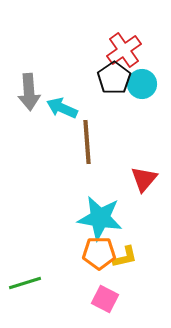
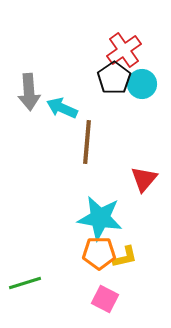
brown line: rotated 9 degrees clockwise
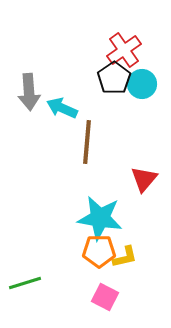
orange pentagon: moved 2 px up
pink square: moved 2 px up
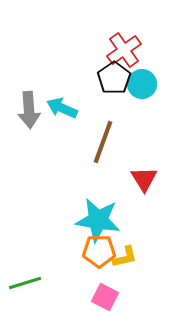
gray arrow: moved 18 px down
brown line: moved 16 px right; rotated 15 degrees clockwise
red triangle: rotated 12 degrees counterclockwise
cyan star: moved 2 px left, 2 px down
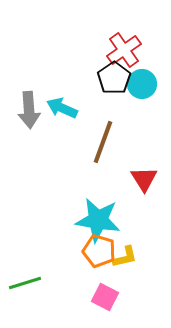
orange pentagon: rotated 16 degrees clockwise
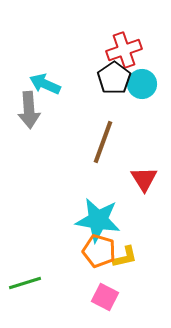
red cross: rotated 16 degrees clockwise
cyan arrow: moved 17 px left, 24 px up
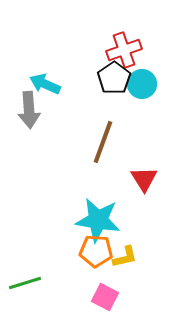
orange pentagon: moved 3 px left; rotated 12 degrees counterclockwise
